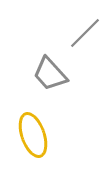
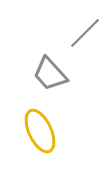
yellow ellipse: moved 7 px right, 4 px up; rotated 6 degrees counterclockwise
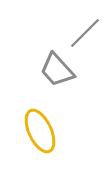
gray trapezoid: moved 7 px right, 4 px up
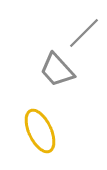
gray line: moved 1 px left
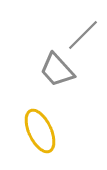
gray line: moved 1 px left, 2 px down
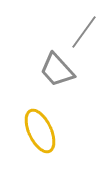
gray line: moved 1 px right, 3 px up; rotated 9 degrees counterclockwise
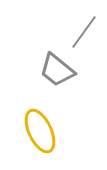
gray trapezoid: rotated 9 degrees counterclockwise
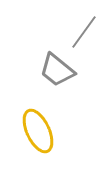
yellow ellipse: moved 2 px left
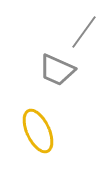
gray trapezoid: rotated 15 degrees counterclockwise
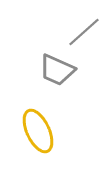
gray line: rotated 12 degrees clockwise
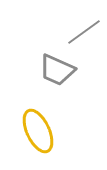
gray line: rotated 6 degrees clockwise
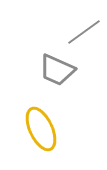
yellow ellipse: moved 3 px right, 2 px up
